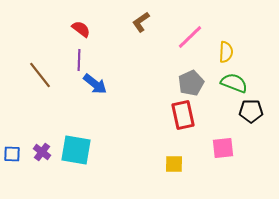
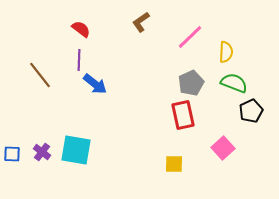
black pentagon: rotated 25 degrees counterclockwise
pink square: rotated 35 degrees counterclockwise
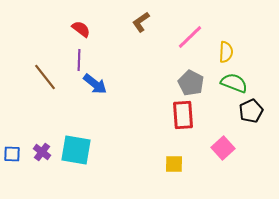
brown line: moved 5 px right, 2 px down
gray pentagon: rotated 20 degrees counterclockwise
red rectangle: rotated 8 degrees clockwise
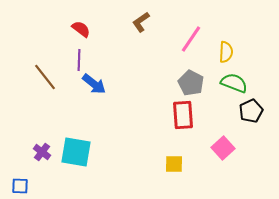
pink line: moved 1 px right, 2 px down; rotated 12 degrees counterclockwise
blue arrow: moved 1 px left
cyan square: moved 2 px down
blue square: moved 8 px right, 32 px down
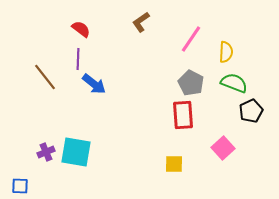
purple line: moved 1 px left, 1 px up
purple cross: moved 4 px right; rotated 30 degrees clockwise
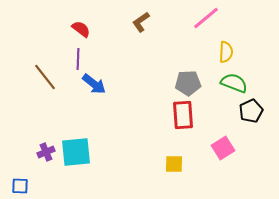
pink line: moved 15 px right, 21 px up; rotated 16 degrees clockwise
gray pentagon: moved 3 px left; rotated 30 degrees counterclockwise
pink square: rotated 10 degrees clockwise
cyan square: rotated 16 degrees counterclockwise
